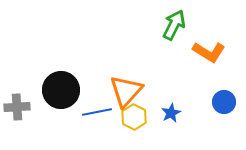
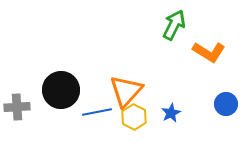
blue circle: moved 2 px right, 2 px down
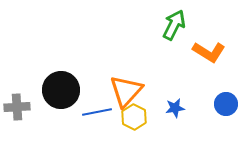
blue star: moved 4 px right, 5 px up; rotated 18 degrees clockwise
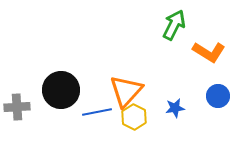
blue circle: moved 8 px left, 8 px up
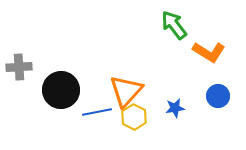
green arrow: rotated 64 degrees counterclockwise
gray cross: moved 2 px right, 40 px up
